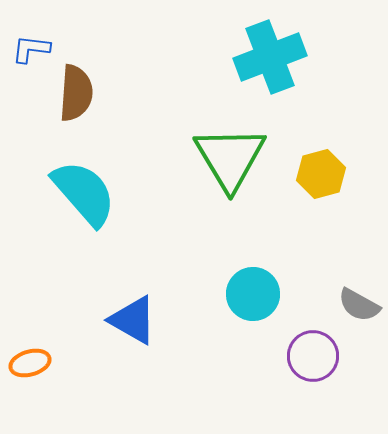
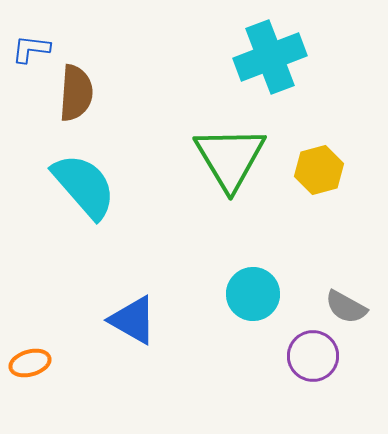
yellow hexagon: moved 2 px left, 4 px up
cyan semicircle: moved 7 px up
gray semicircle: moved 13 px left, 2 px down
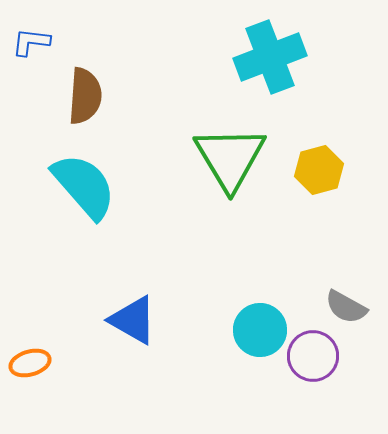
blue L-shape: moved 7 px up
brown semicircle: moved 9 px right, 3 px down
cyan circle: moved 7 px right, 36 px down
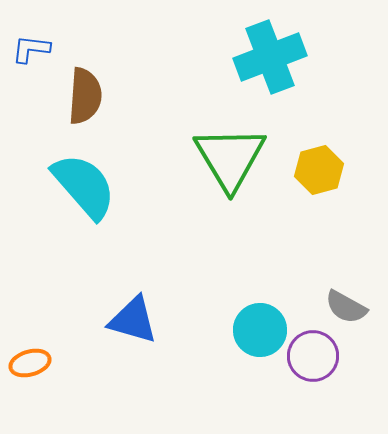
blue L-shape: moved 7 px down
blue triangle: rotated 14 degrees counterclockwise
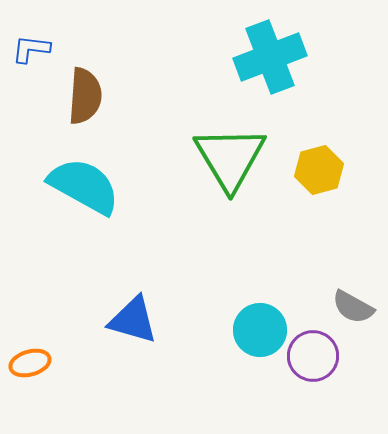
cyan semicircle: rotated 20 degrees counterclockwise
gray semicircle: moved 7 px right
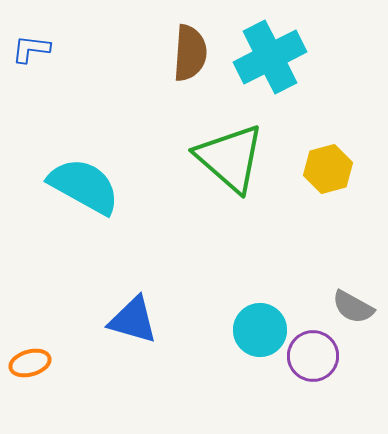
cyan cross: rotated 6 degrees counterclockwise
brown semicircle: moved 105 px right, 43 px up
green triangle: rotated 18 degrees counterclockwise
yellow hexagon: moved 9 px right, 1 px up
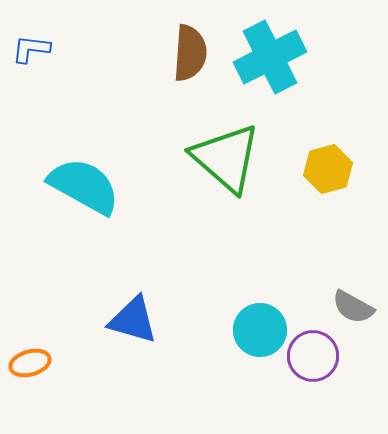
green triangle: moved 4 px left
